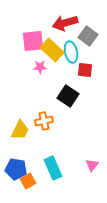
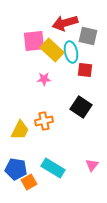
gray square: rotated 24 degrees counterclockwise
pink square: moved 1 px right
pink star: moved 4 px right, 12 px down
black square: moved 13 px right, 11 px down
cyan rectangle: rotated 35 degrees counterclockwise
orange square: moved 1 px right, 1 px down
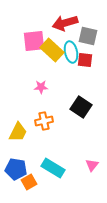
red square: moved 10 px up
pink star: moved 3 px left, 8 px down
yellow trapezoid: moved 2 px left, 2 px down
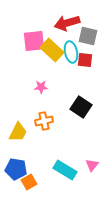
red arrow: moved 2 px right
cyan rectangle: moved 12 px right, 2 px down
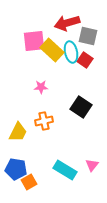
red square: rotated 28 degrees clockwise
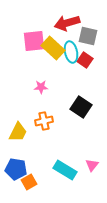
yellow rectangle: moved 1 px right, 2 px up
